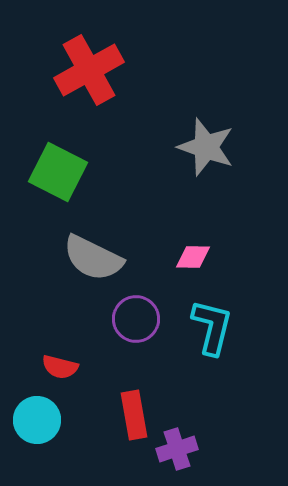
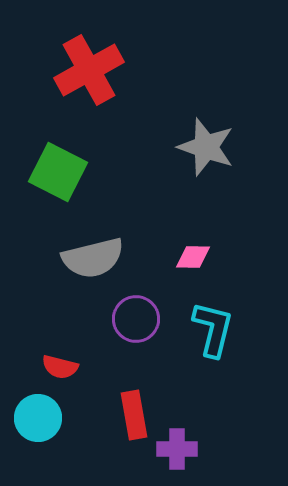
gray semicircle: rotated 40 degrees counterclockwise
cyan L-shape: moved 1 px right, 2 px down
cyan circle: moved 1 px right, 2 px up
purple cross: rotated 18 degrees clockwise
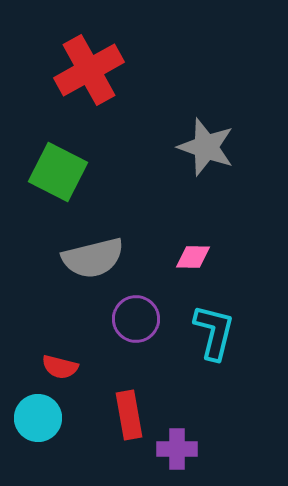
cyan L-shape: moved 1 px right, 3 px down
red rectangle: moved 5 px left
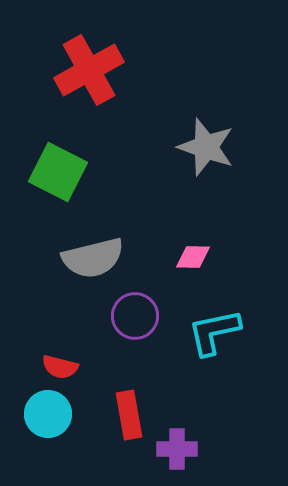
purple circle: moved 1 px left, 3 px up
cyan L-shape: rotated 116 degrees counterclockwise
cyan circle: moved 10 px right, 4 px up
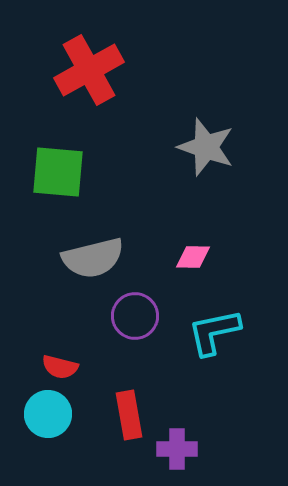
green square: rotated 22 degrees counterclockwise
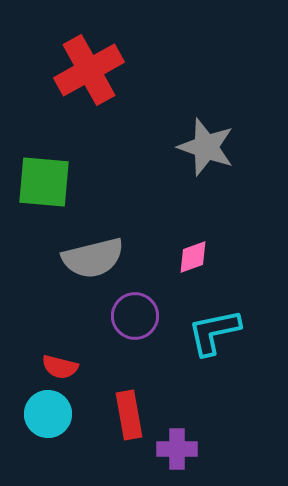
green square: moved 14 px left, 10 px down
pink diamond: rotated 21 degrees counterclockwise
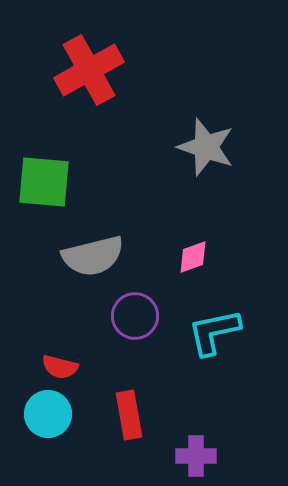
gray semicircle: moved 2 px up
purple cross: moved 19 px right, 7 px down
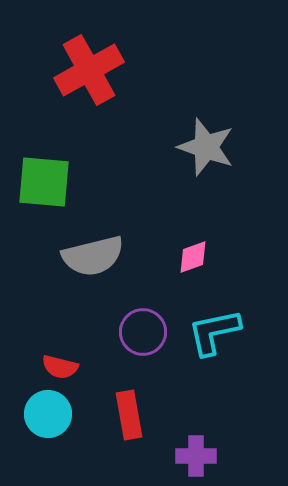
purple circle: moved 8 px right, 16 px down
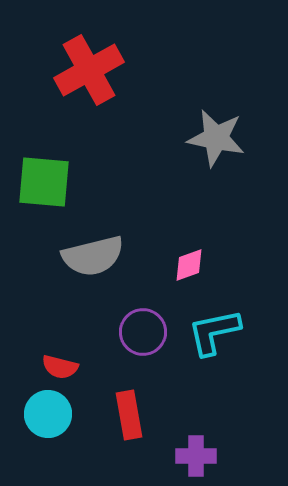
gray star: moved 10 px right, 9 px up; rotated 8 degrees counterclockwise
pink diamond: moved 4 px left, 8 px down
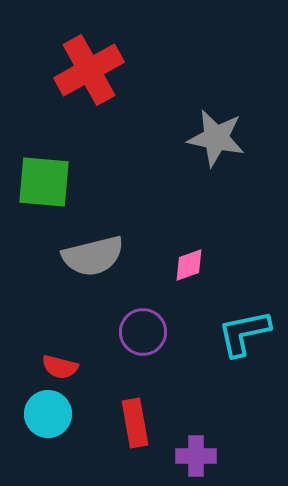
cyan L-shape: moved 30 px right, 1 px down
red rectangle: moved 6 px right, 8 px down
